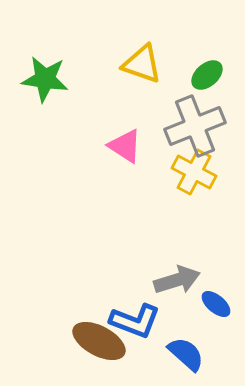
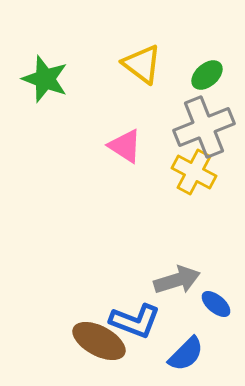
yellow triangle: rotated 18 degrees clockwise
green star: rotated 12 degrees clockwise
gray cross: moved 9 px right, 1 px down
blue semicircle: rotated 93 degrees clockwise
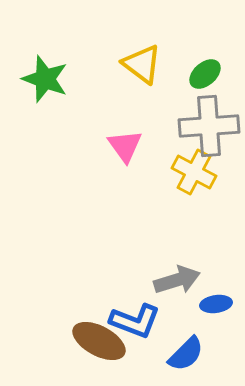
green ellipse: moved 2 px left, 1 px up
gray cross: moved 5 px right, 1 px up; rotated 18 degrees clockwise
pink triangle: rotated 21 degrees clockwise
blue ellipse: rotated 48 degrees counterclockwise
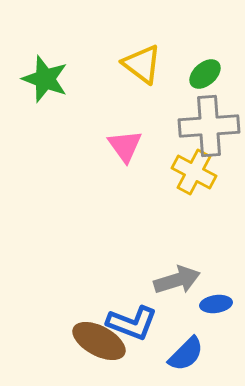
blue L-shape: moved 3 px left, 2 px down
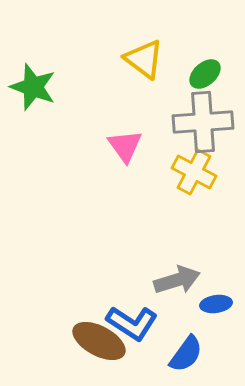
yellow triangle: moved 2 px right, 5 px up
green star: moved 12 px left, 8 px down
gray cross: moved 6 px left, 4 px up
blue L-shape: rotated 12 degrees clockwise
blue semicircle: rotated 9 degrees counterclockwise
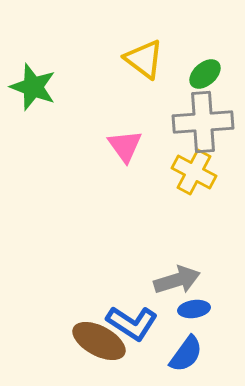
blue ellipse: moved 22 px left, 5 px down
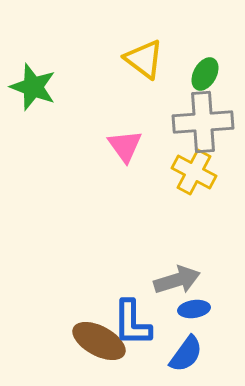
green ellipse: rotated 20 degrees counterclockwise
blue L-shape: rotated 57 degrees clockwise
